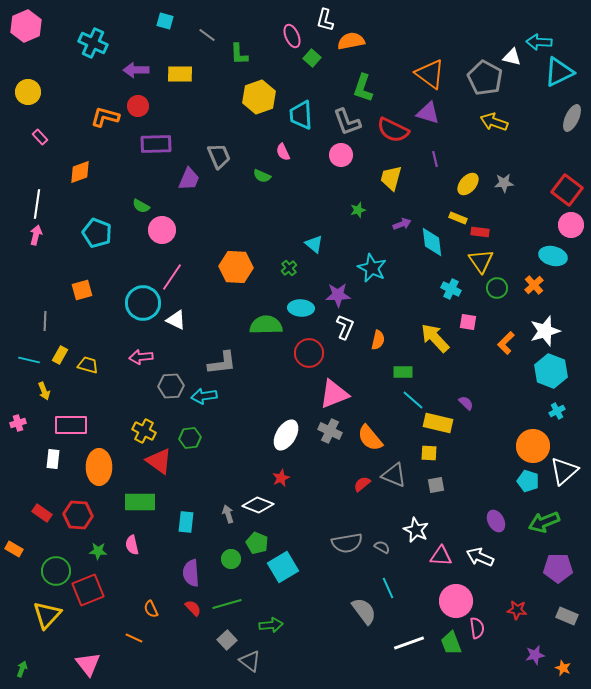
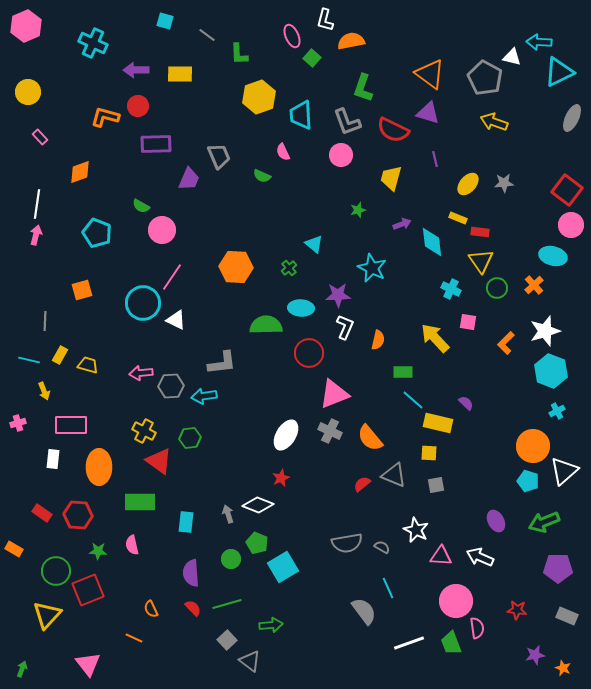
pink arrow at (141, 357): moved 16 px down
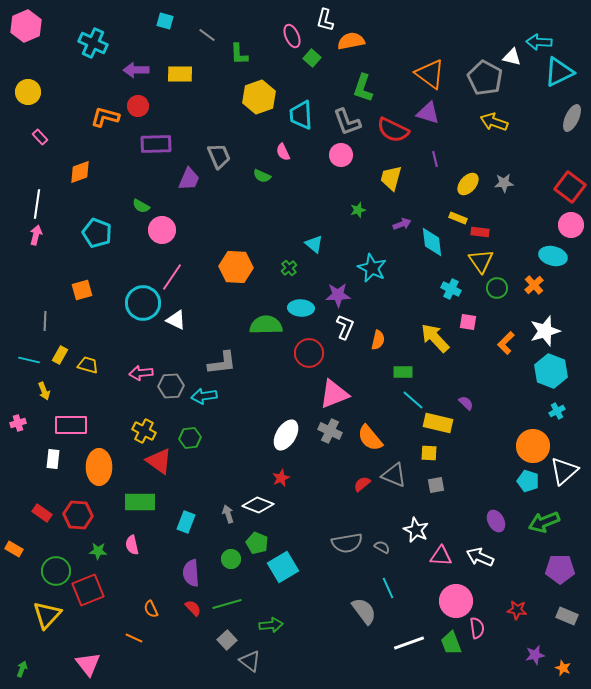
red square at (567, 190): moved 3 px right, 3 px up
cyan rectangle at (186, 522): rotated 15 degrees clockwise
purple pentagon at (558, 568): moved 2 px right, 1 px down
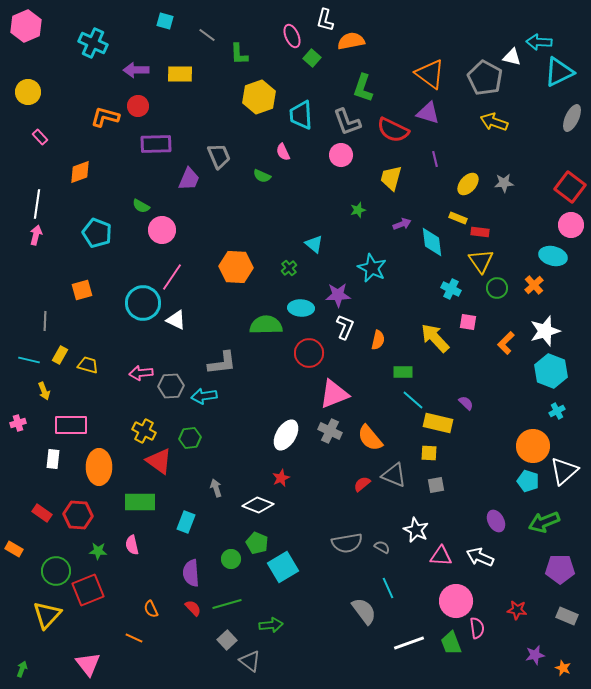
gray arrow at (228, 514): moved 12 px left, 26 px up
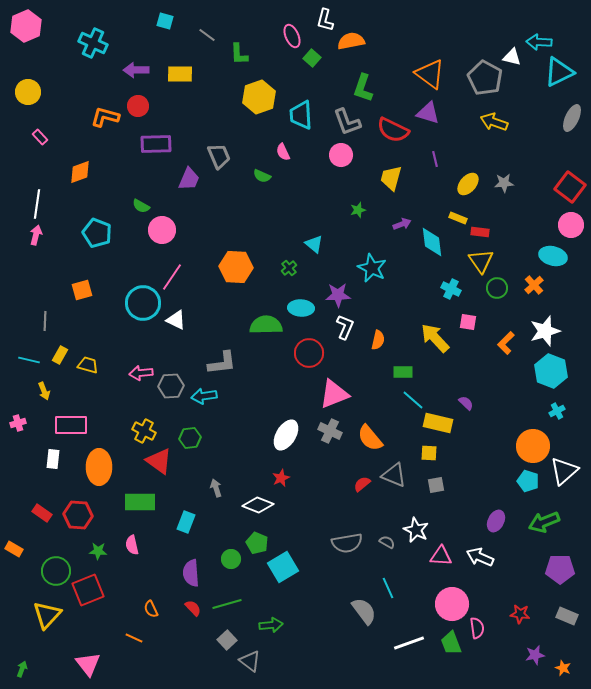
purple ellipse at (496, 521): rotated 55 degrees clockwise
gray semicircle at (382, 547): moved 5 px right, 5 px up
pink circle at (456, 601): moved 4 px left, 3 px down
red star at (517, 610): moved 3 px right, 4 px down
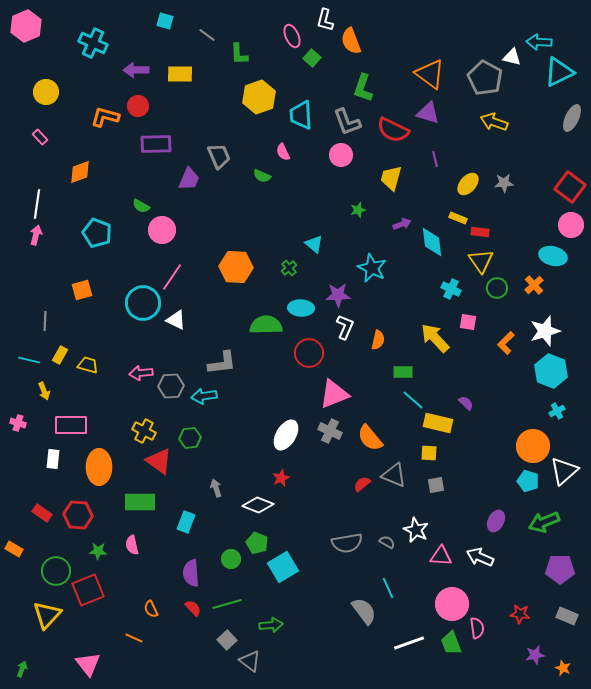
orange semicircle at (351, 41): rotated 100 degrees counterclockwise
yellow circle at (28, 92): moved 18 px right
pink cross at (18, 423): rotated 35 degrees clockwise
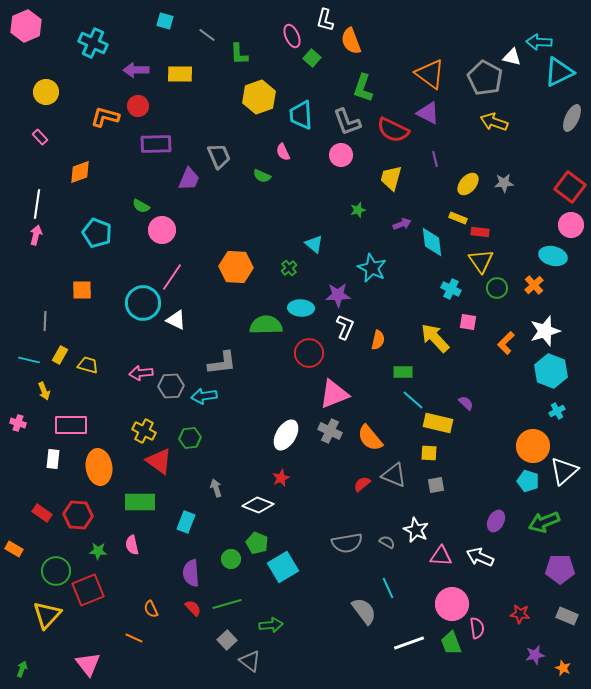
purple triangle at (428, 113): rotated 10 degrees clockwise
orange square at (82, 290): rotated 15 degrees clockwise
orange ellipse at (99, 467): rotated 8 degrees counterclockwise
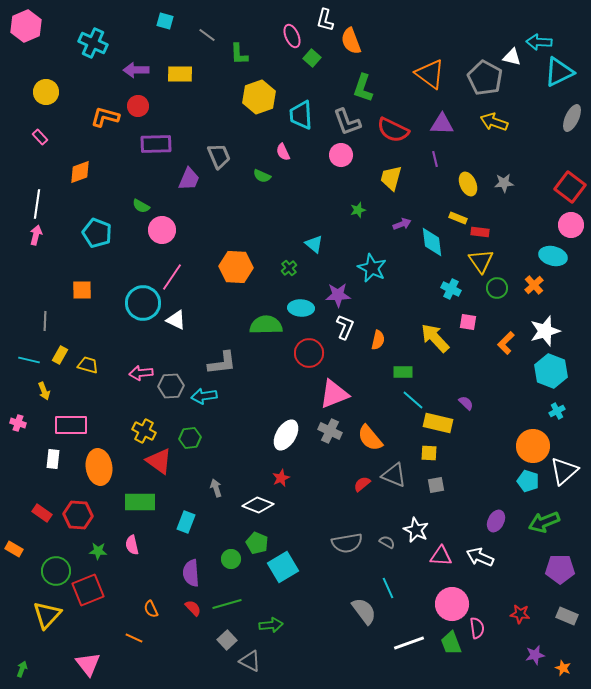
purple triangle at (428, 113): moved 14 px right, 11 px down; rotated 25 degrees counterclockwise
yellow ellipse at (468, 184): rotated 65 degrees counterclockwise
gray triangle at (250, 661): rotated 10 degrees counterclockwise
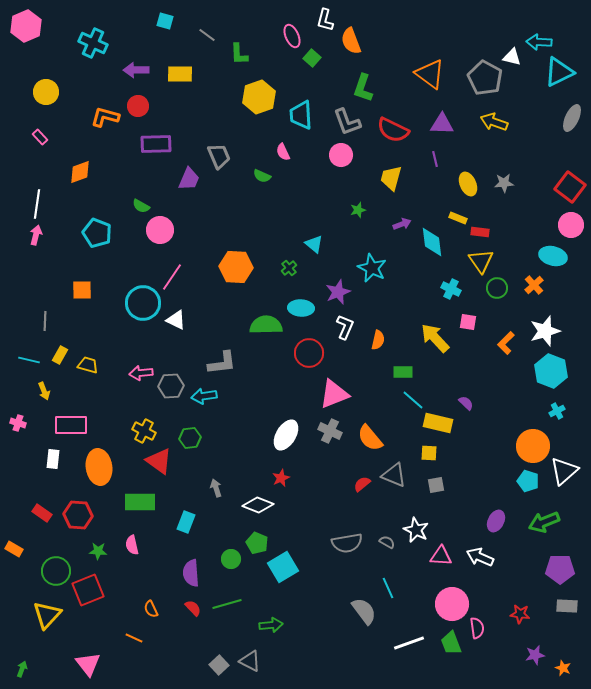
pink circle at (162, 230): moved 2 px left
purple star at (338, 295): moved 3 px up; rotated 20 degrees counterclockwise
gray rectangle at (567, 616): moved 10 px up; rotated 20 degrees counterclockwise
gray square at (227, 640): moved 8 px left, 25 px down
